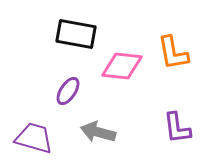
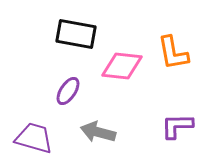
purple L-shape: moved 2 px up; rotated 96 degrees clockwise
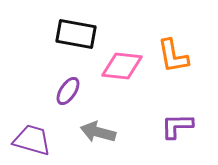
orange L-shape: moved 3 px down
purple trapezoid: moved 2 px left, 2 px down
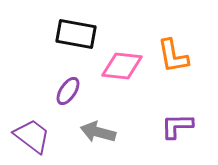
purple trapezoid: moved 4 px up; rotated 21 degrees clockwise
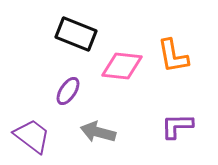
black rectangle: rotated 12 degrees clockwise
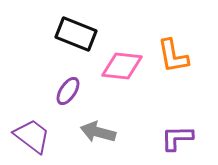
purple L-shape: moved 12 px down
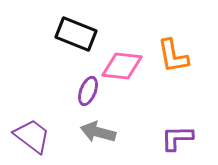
purple ellipse: moved 20 px right; rotated 12 degrees counterclockwise
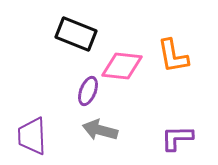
gray arrow: moved 2 px right, 2 px up
purple trapezoid: rotated 129 degrees counterclockwise
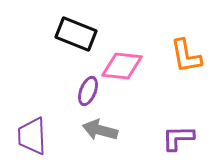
orange L-shape: moved 13 px right
purple L-shape: moved 1 px right
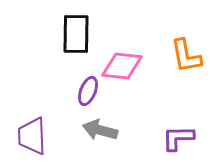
black rectangle: rotated 69 degrees clockwise
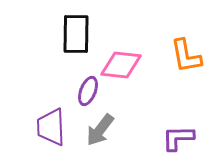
pink diamond: moved 1 px left, 1 px up
gray arrow: rotated 68 degrees counterclockwise
purple trapezoid: moved 19 px right, 9 px up
